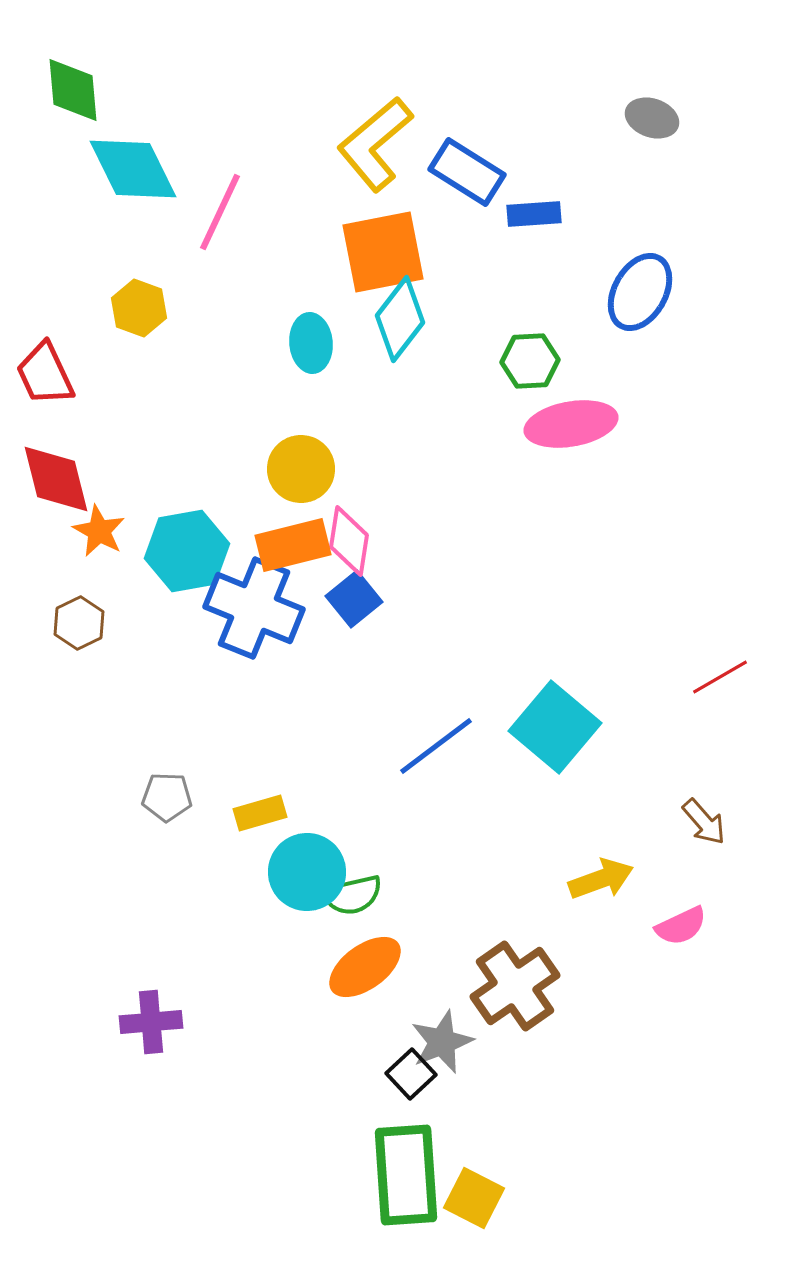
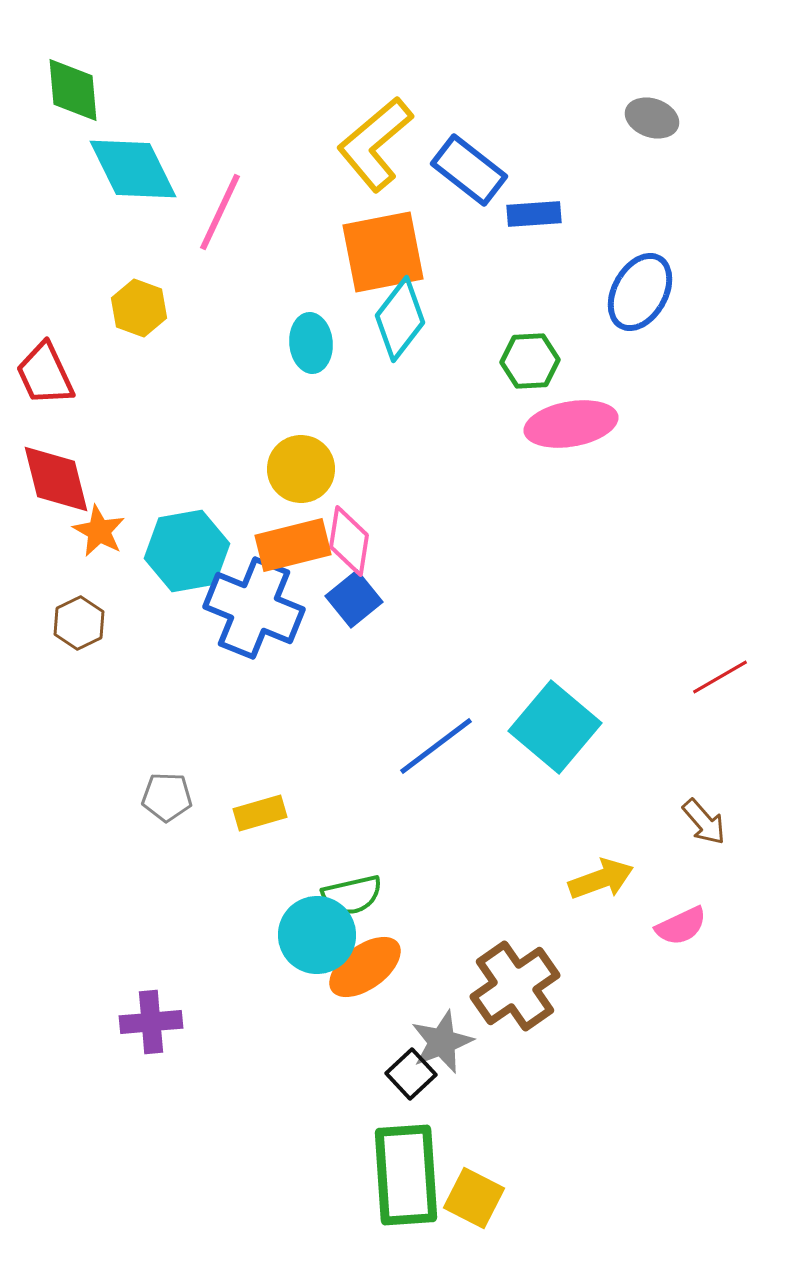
blue rectangle at (467, 172): moved 2 px right, 2 px up; rotated 6 degrees clockwise
cyan circle at (307, 872): moved 10 px right, 63 px down
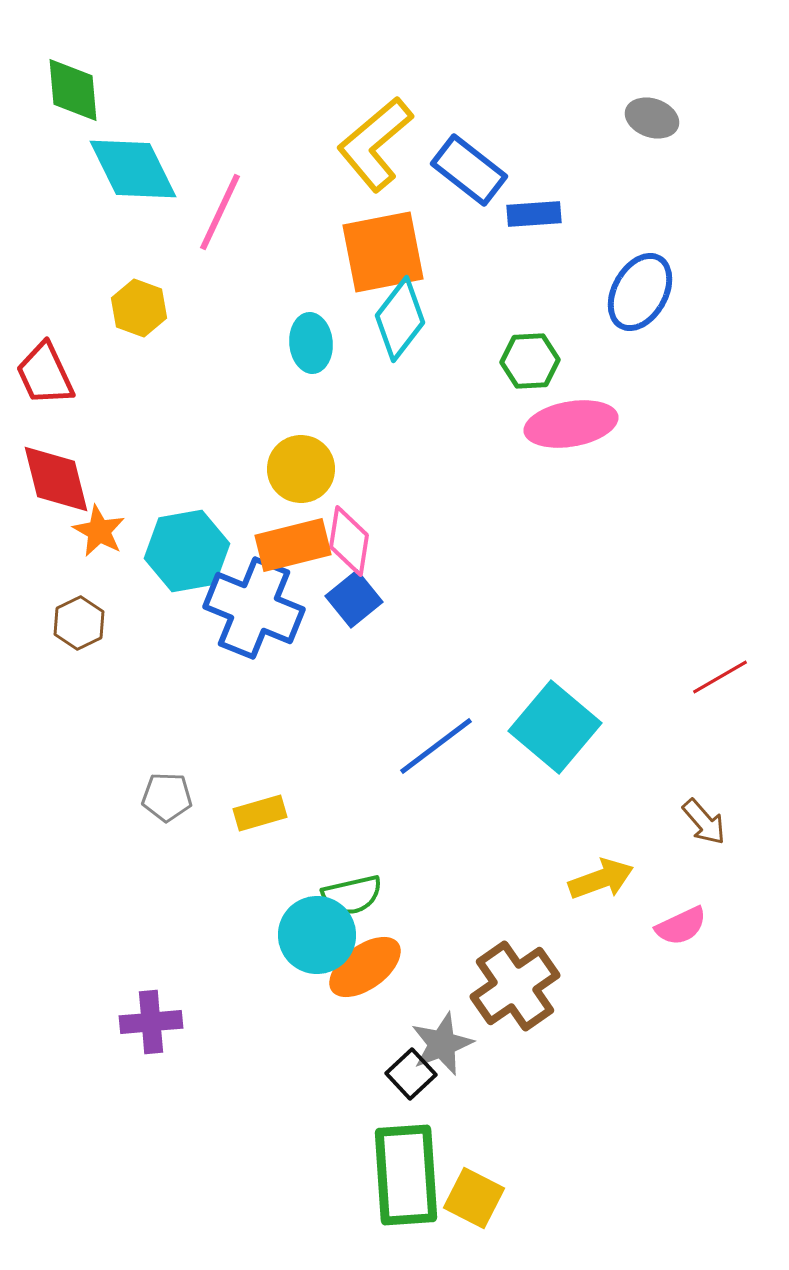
gray star at (442, 1042): moved 2 px down
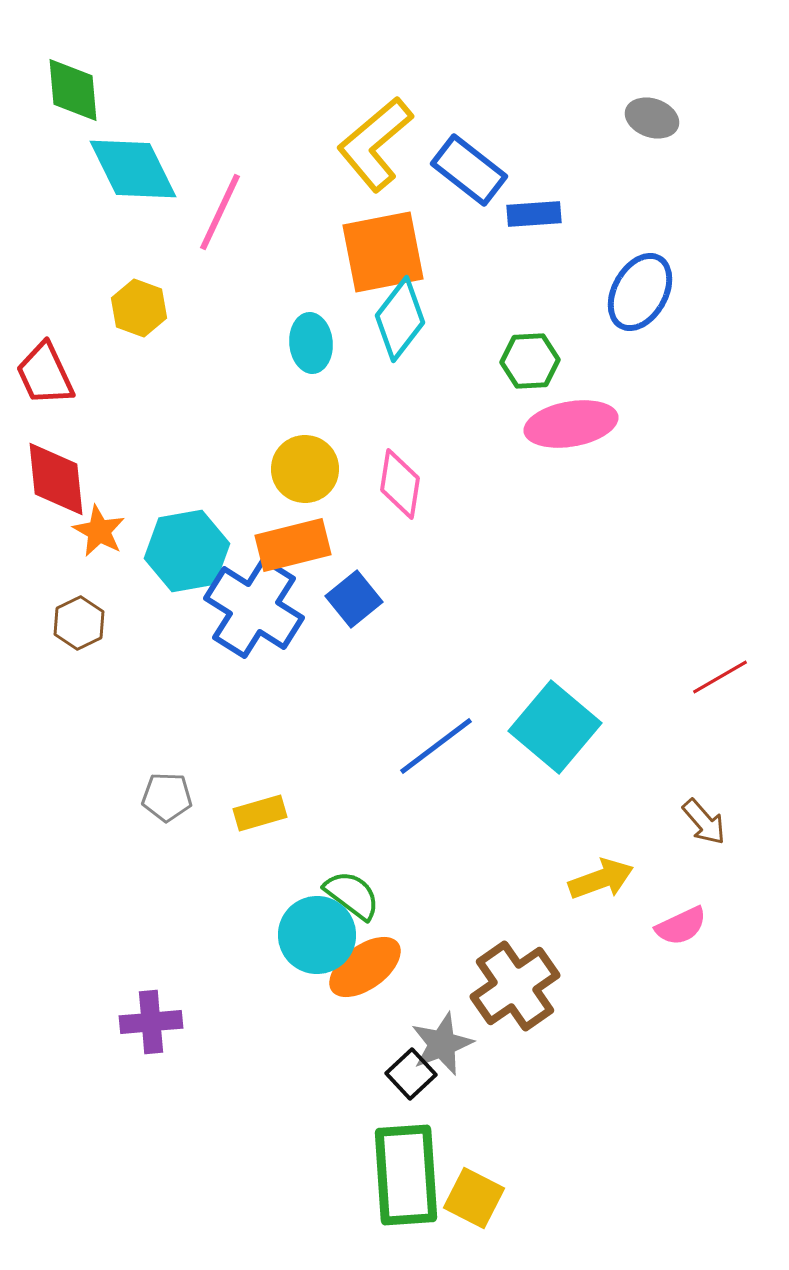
yellow circle at (301, 469): moved 4 px right
red diamond at (56, 479): rotated 8 degrees clockwise
pink diamond at (349, 541): moved 51 px right, 57 px up
blue cross at (254, 608): rotated 10 degrees clockwise
green semicircle at (352, 895): rotated 130 degrees counterclockwise
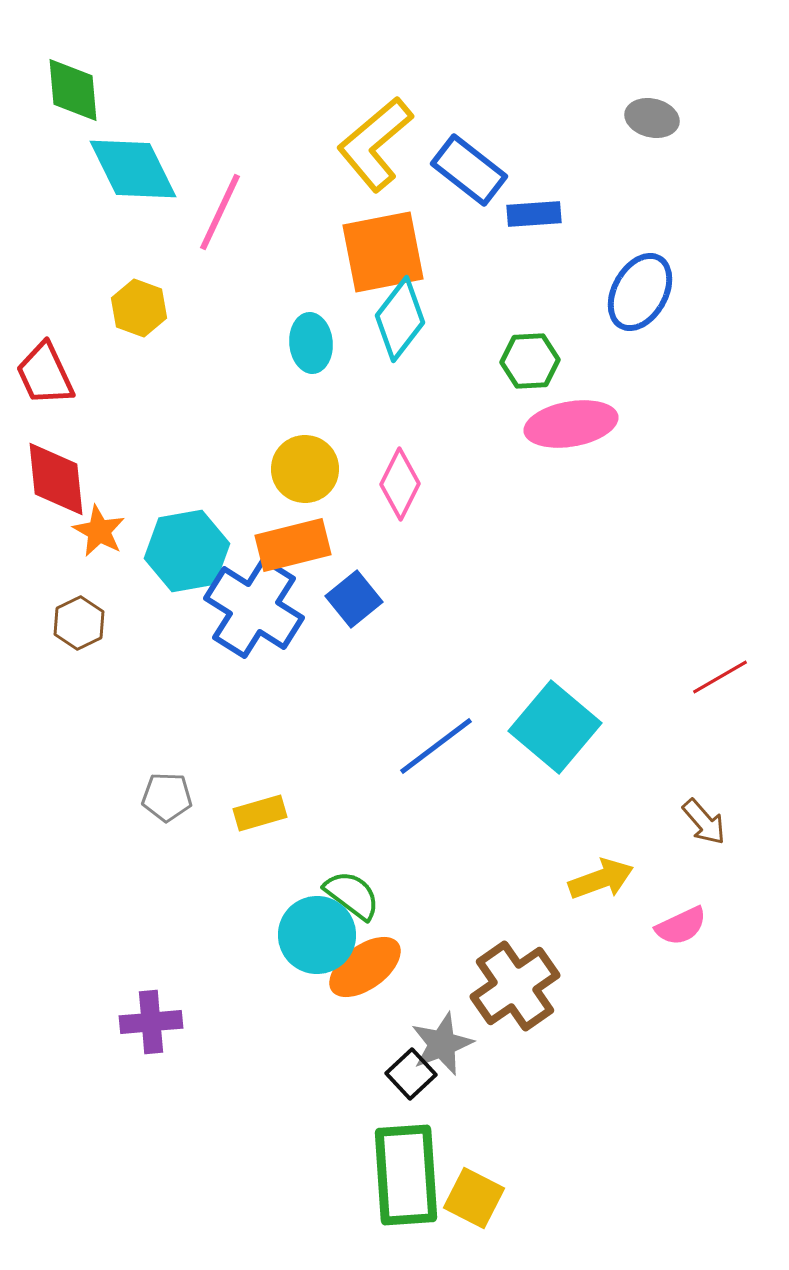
gray ellipse at (652, 118): rotated 6 degrees counterclockwise
pink diamond at (400, 484): rotated 18 degrees clockwise
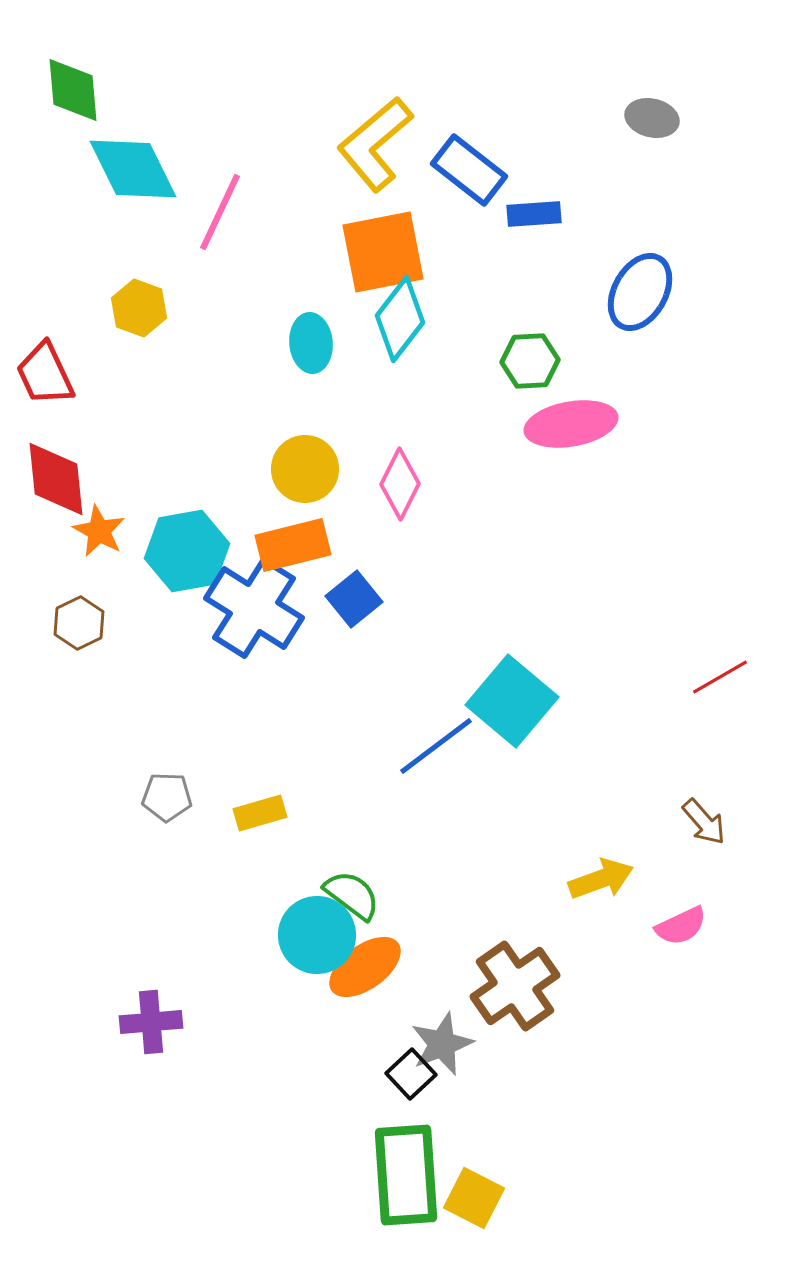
cyan square at (555, 727): moved 43 px left, 26 px up
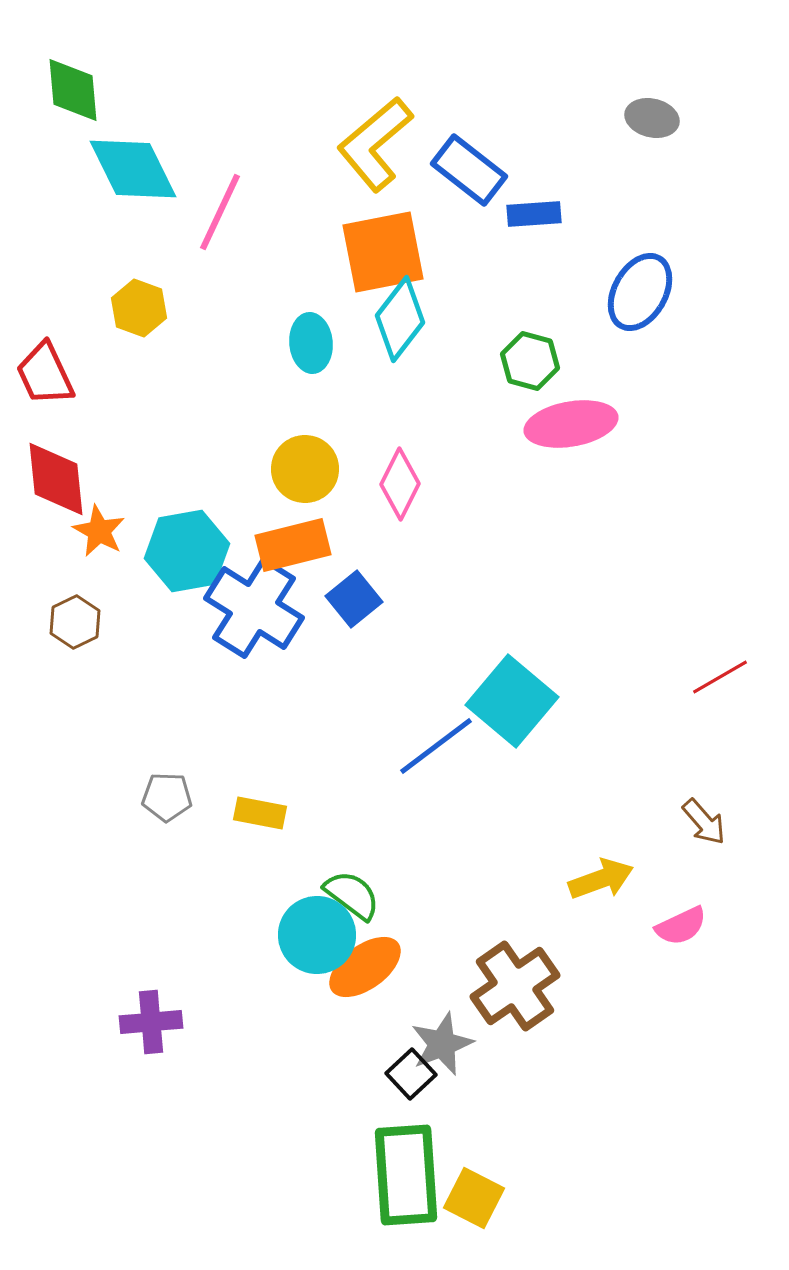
green hexagon at (530, 361): rotated 18 degrees clockwise
brown hexagon at (79, 623): moved 4 px left, 1 px up
yellow rectangle at (260, 813): rotated 27 degrees clockwise
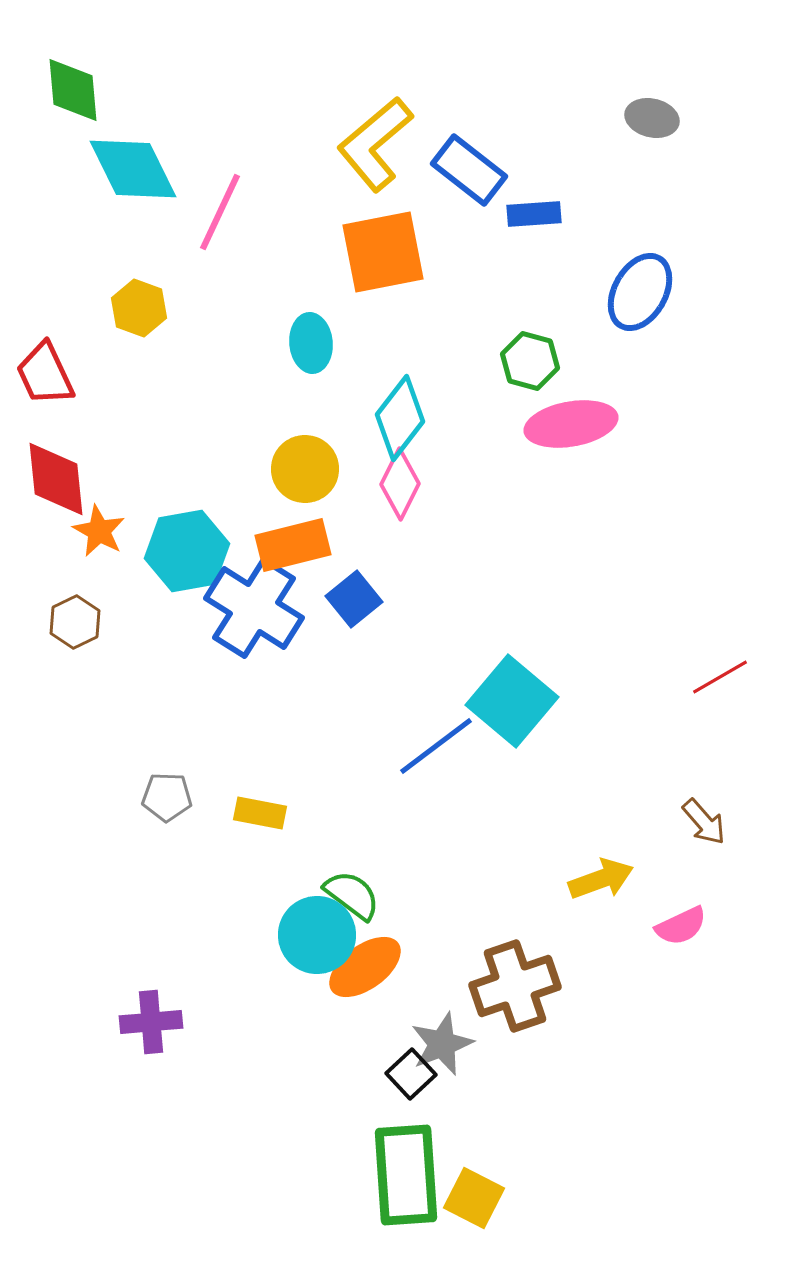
cyan diamond at (400, 319): moved 99 px down
brown cross at (515, 986): rotated 16 degrees clockwise
